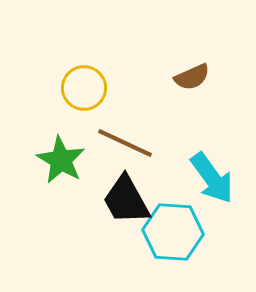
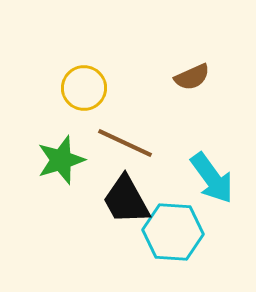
green star: rotated 24 degrees clockwise
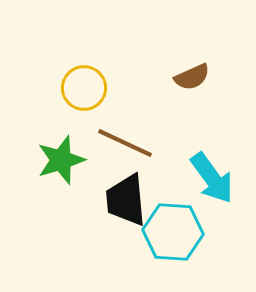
black trapezoid: rotated 24 degrees clockwise
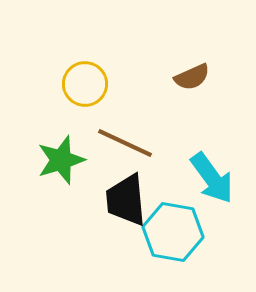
yellow circle: moved 1 px right, 4 px up
cyan hexagon: rotated 6 degrees clockwise
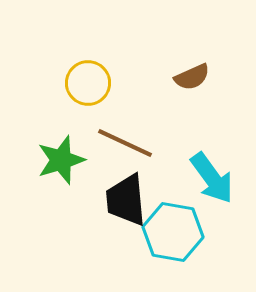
yellow circle: moved 3 px right, 1 px up
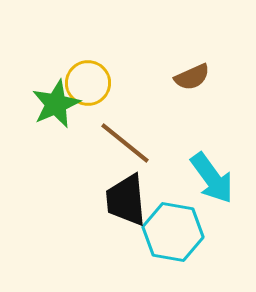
brown line: rotated 14 degrees clockwise
green star: moved 5 px left, 56 px up; rotated 6 degrees counterclockwise
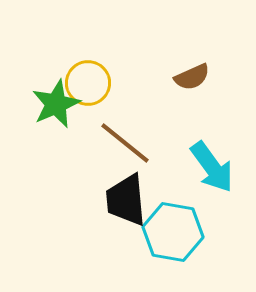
cyan arrow: moved 11 px up
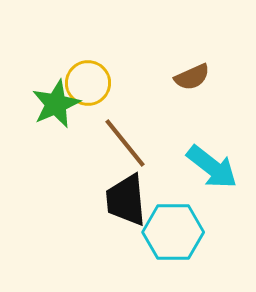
brown line: rotated 12 degrees clockwise
cyan arrow: rotated 16 degrees counterclockwise
cyan hexagon: rotated 10 degrees counterclockwise
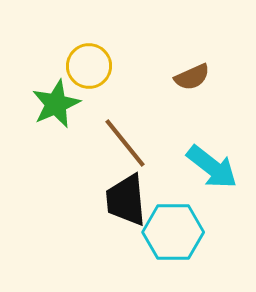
yellow circle: moved 1 px right, 17 px up
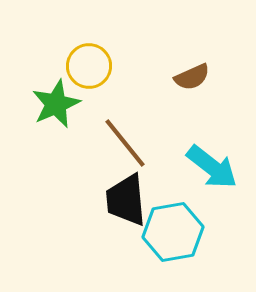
cyan hexagon: rotated 10 degrees counterclockwise
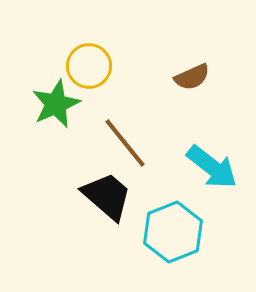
black trapezoid: moved 19 px left, 4 px up; rotated 136 degrees clockwise
cyan hexagon: rotated 12 degrees counterclockwise
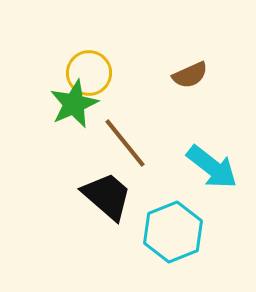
yellow circle: moved 7 px down
brown semicircle: moved 2 px left, 2 px up
green star: moved 18 px right
